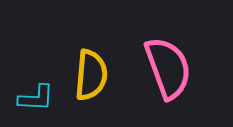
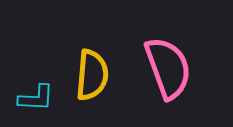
yellow semicircle: moved 1 px right
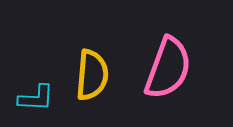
pink semicircle: rotated 40 degrees clockwise
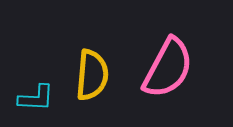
pink semicircle: rotated 8 degrees clockwise
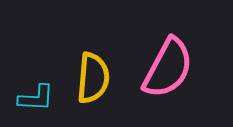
yellow semicircle: moved 1 px right, 3 px down
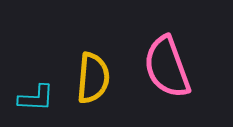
pink semicircle: moved 1 px left, 1 px up; rotated 132 degrees clockwise
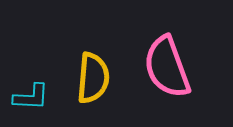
cyan L-shape: moved 5 px left, 1 px up
